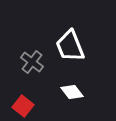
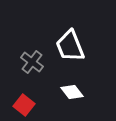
red square: moved 1 px right, 1 px up
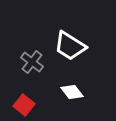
white trapezoid: rotated 36 degrees counterclockwise
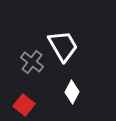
white trapezoid: moved 7 px left; rotated 152 degrees counterclockwise
white diamond: rotated 65 degrees clockwise
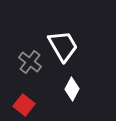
gray cross: moved 2 px left
white diamond: moved 3 px up
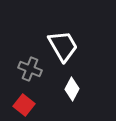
gray cross: moved 7 px down; rotated 15 degrees counterclockwise
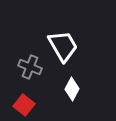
gray cross: moved 2 px up
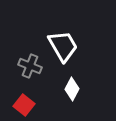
gray cross: moved 1 px up
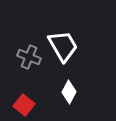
gray cross: moved 1 px left, 9 px up
white diamond: moved 3 px left, 3 px down
